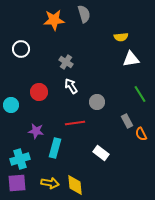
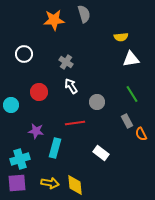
white circle: moved 3 px right, 5 px down
green line: moved 8 px left
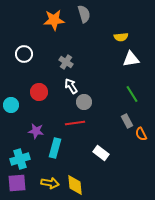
gray circle: moved 13 px left
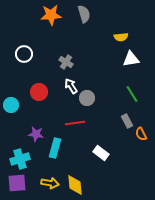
orange star: moved 3 px left, 5 px up
gray circle: moved 3 px right, 4 px up
purple star: moved 3 px down
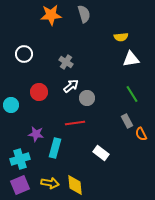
white arrow: rotated 84 degrees clockwise
purple square: moved 3 px right, 2 px down; rotated 18 degrees counterclockwise
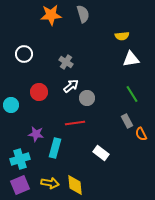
gray semicircle: moved 1 px left
yellow semicircle: moved 1 px right, 1 px up
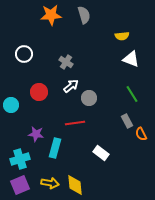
gray semicircle: moved 1 px right, 1 px down
white triangle: rotated 30 degrees clockwise
gray circle: moved 2 px right
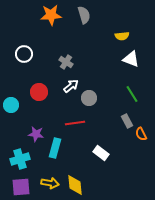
purple square: moved 1 px right, 2 px down; rotated 18 degrees clockwise
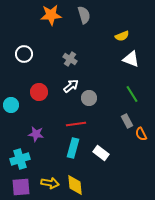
yellow semicircle: rotated 16 degrees counterclockwise
gray cross: moved 4 px right, 3 px up
red line: moved 1 px right, 1 px down
cyan rectangle: moved 18 px right
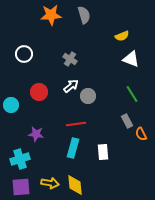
gray circle: moved 1 px left, 2 px up
white rectangle: moved 2 px right, 1 px up; rotated 49 degrees clockwise
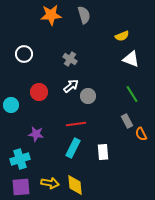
cyan rectangle: rotated 12 degrees clockwise
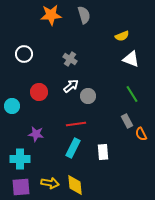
cyan circle: moved 1 px right, 1 px down
cyan cross: rotated 18 degrees clockwise
